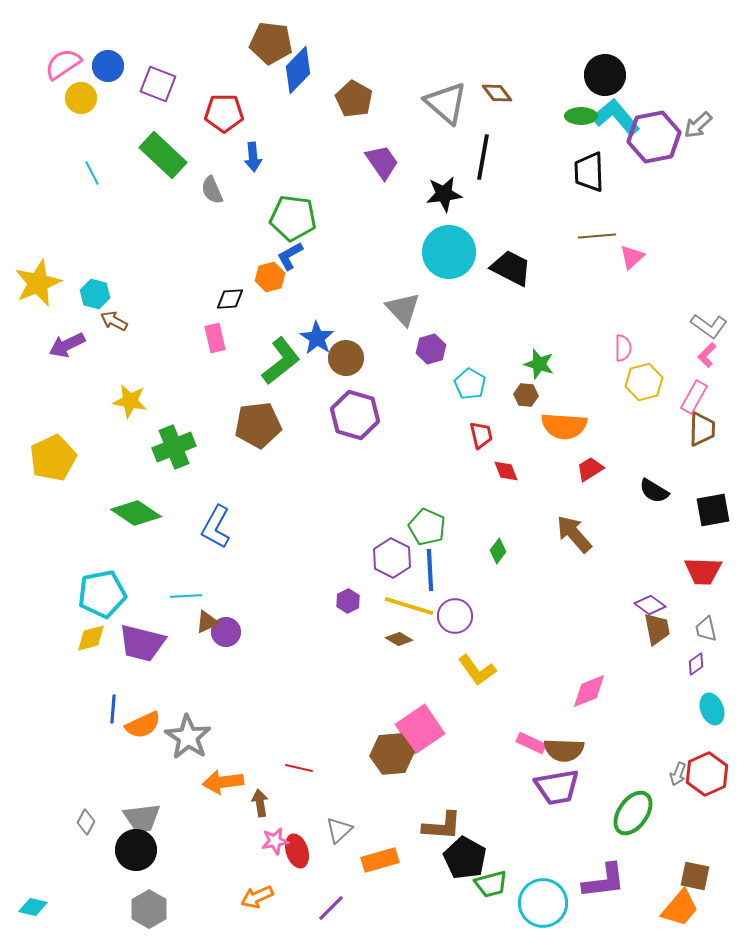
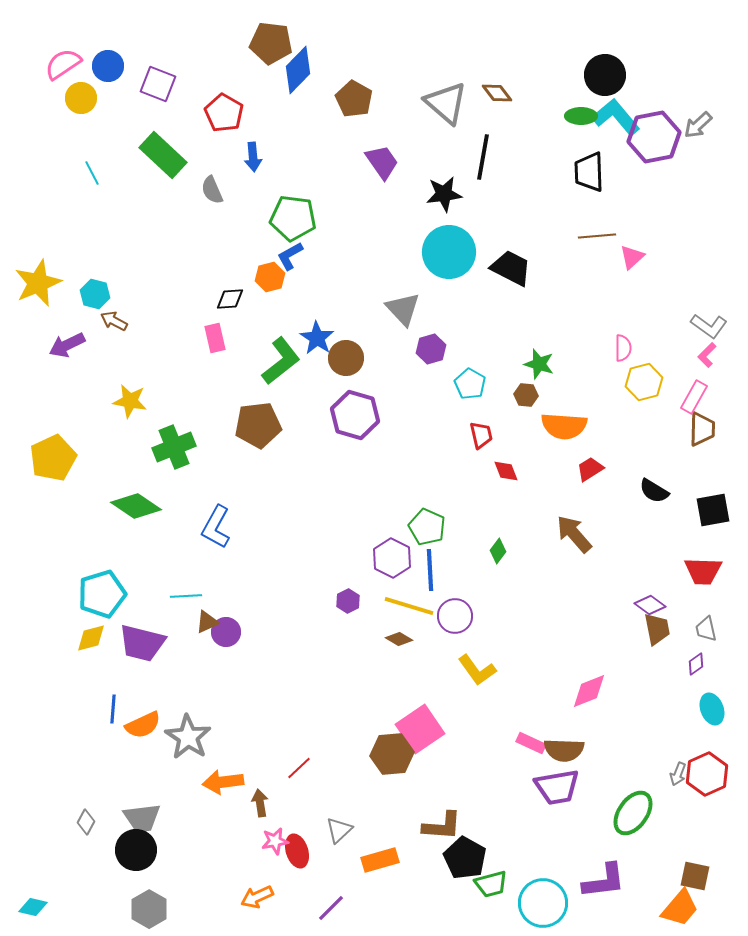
red pentagon at (224, 113): rotated 30 degrees clockwise
green diamond at (136, 513): moved 7 px up
cyan pentagon at (102, 594): rotated 6 degrees counterclockwise
red line at (299, 768): rotated 56 degrees counterclockwise
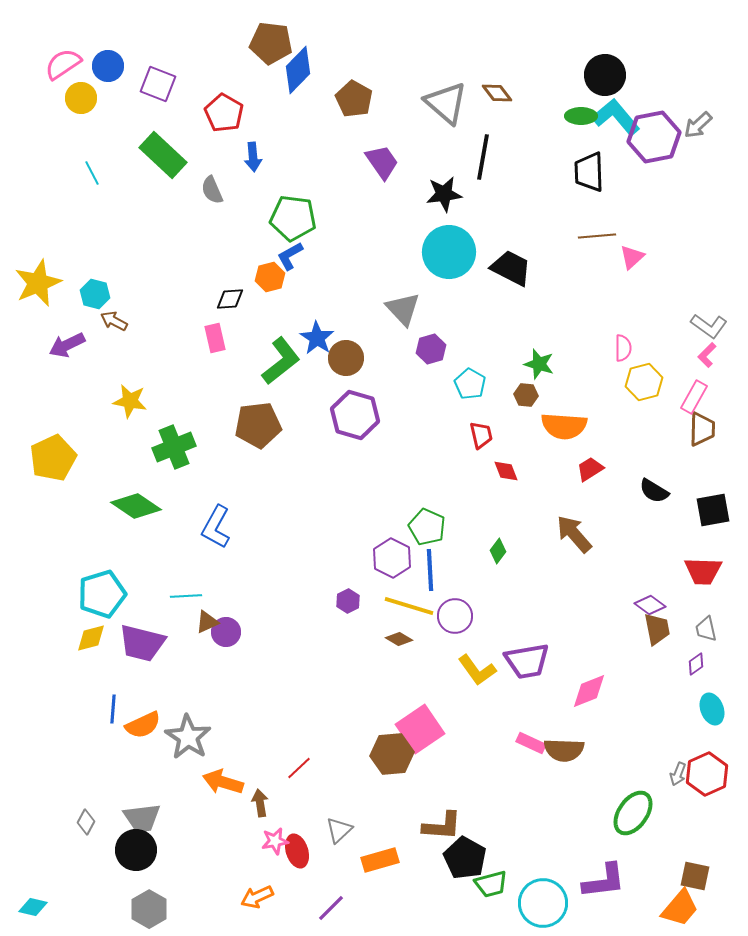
orange arrow at (223, 782): rotated 24 degrees clockwise
purple trapezoid at (557, 787): moved 30 px left, 126 px up
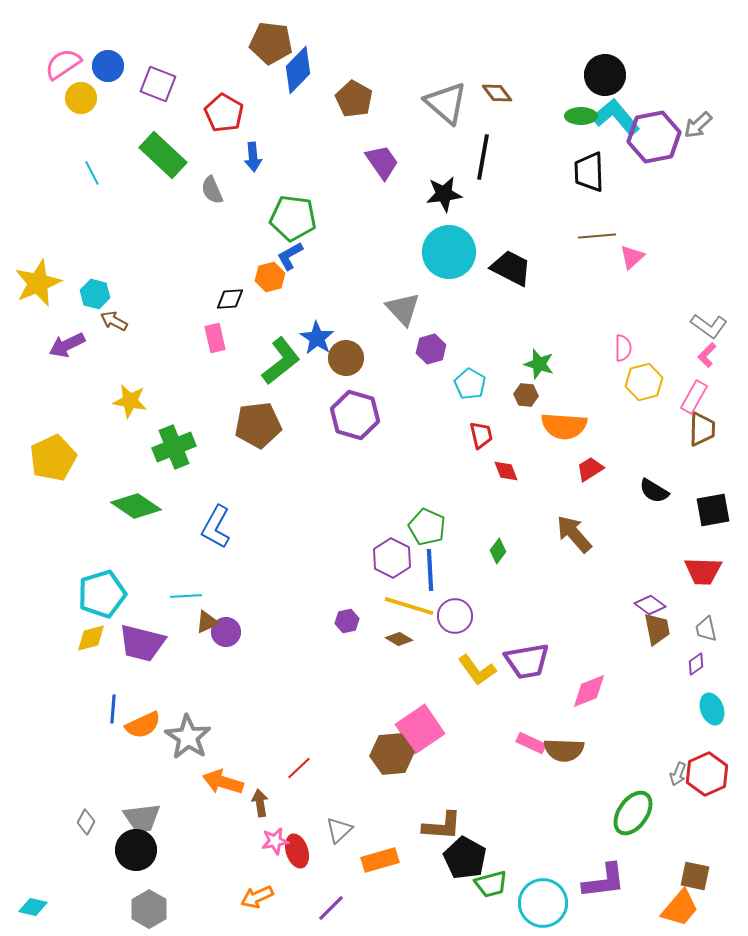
purple hexagon at (348, 601): moved 1 px left, 20 px down; rotated 15 degrees clockwise
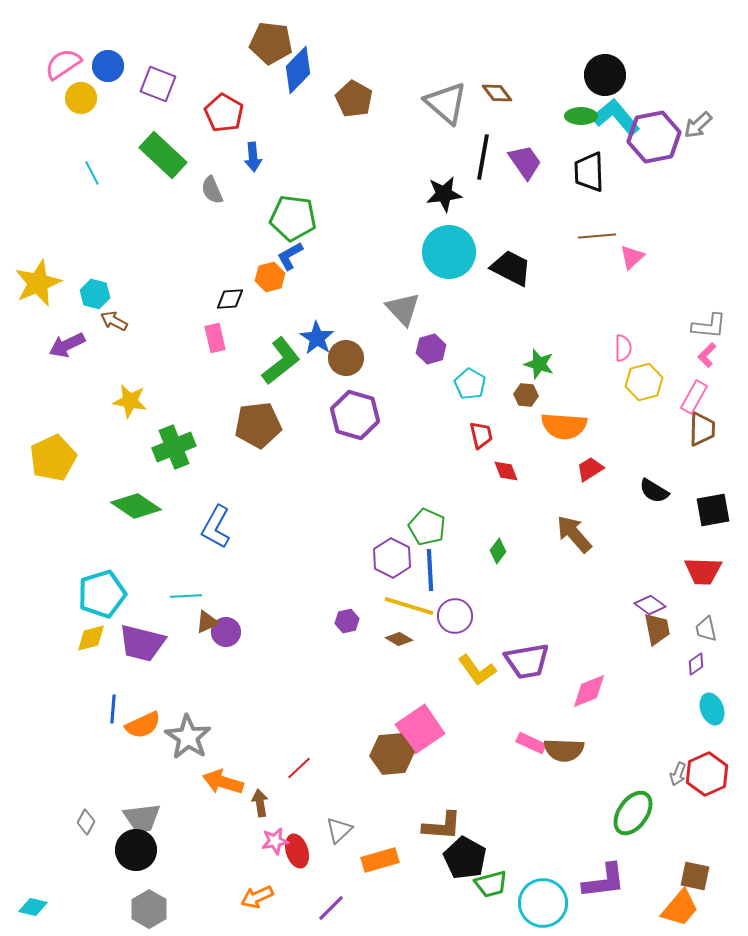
purple trapezoid at (382, 162): moved 143 px right
gray L-shape at (709, 326): rotated 30 degrees counterclockwise
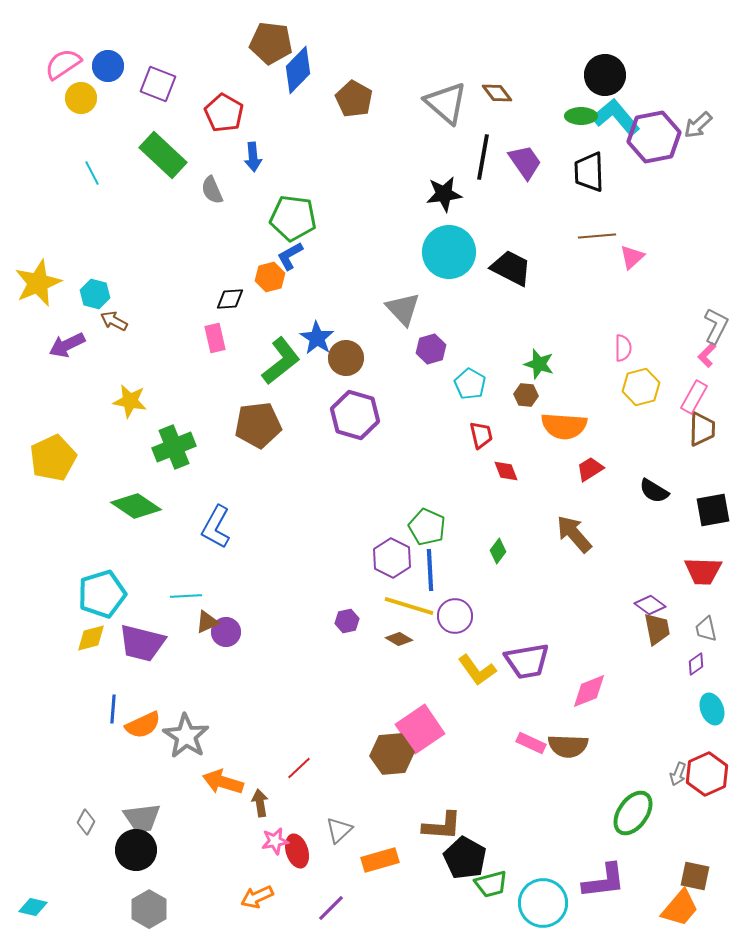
gray L-shape at (709, 326): moved 7 px right; rotated 69 degrees counterclockwise
yellow hexagon at (644, 382): moved 3 px left, 5 px down
gray star at (188, 737): moved 2 px left, 1 px up
brown semicircle at (564, 750): moved 4 px right, 4 px up
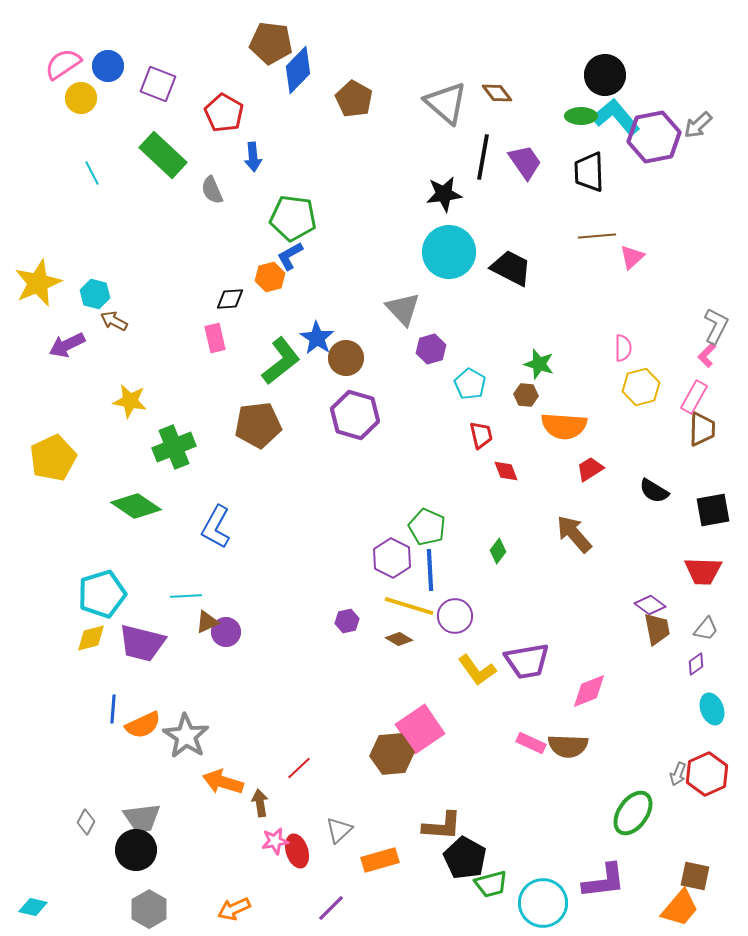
gray trapezoid at (706, 629): rotated 128 degrees counterclockwise
orange arrow at (257, 897): moved 23 px left, 12 px down
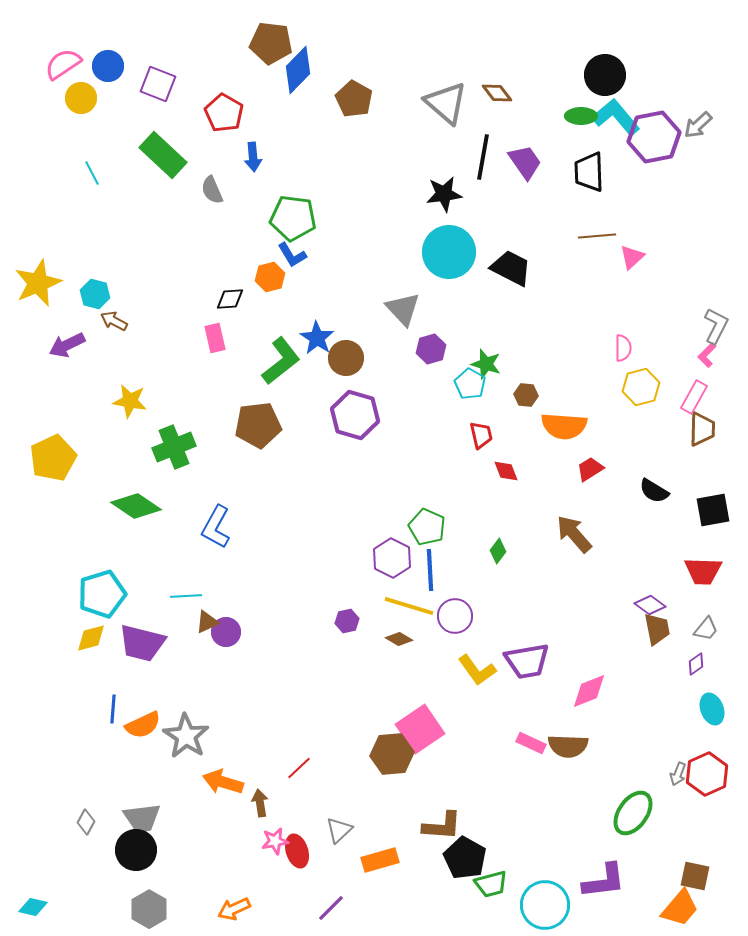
blue L-shape at (290, 256): moved 2 px right, 1 px up; rotated 92 degrees counterclockwise
green star at (539, 364): moved 53 px left
cyan circle at (543, 903): moved 2 px right, 2 px down
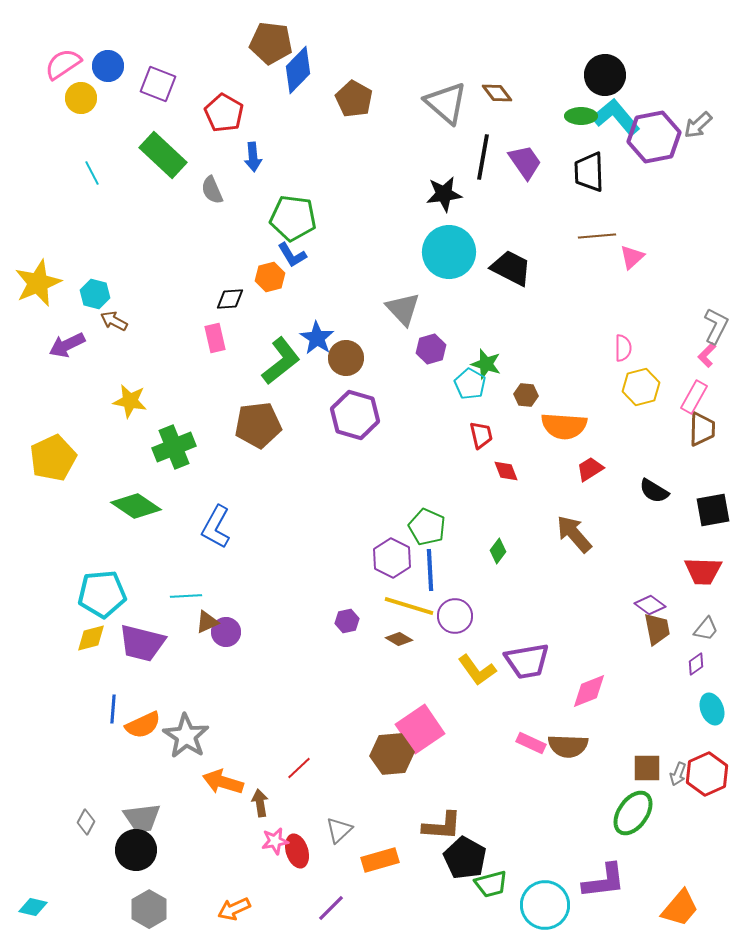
cyan pentagon at (102, 594): rotated 12 degrees clockwise
brown square at (695, 876): moved 48 px left, 108 px up; rotated 12 degrees counterclockwise
